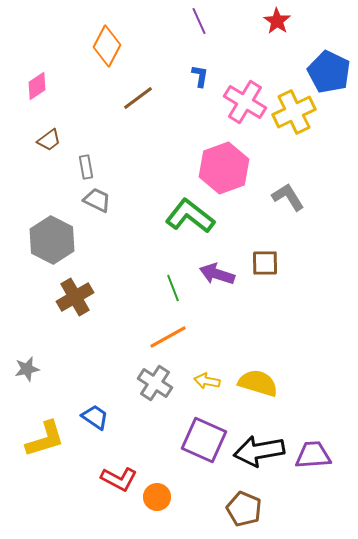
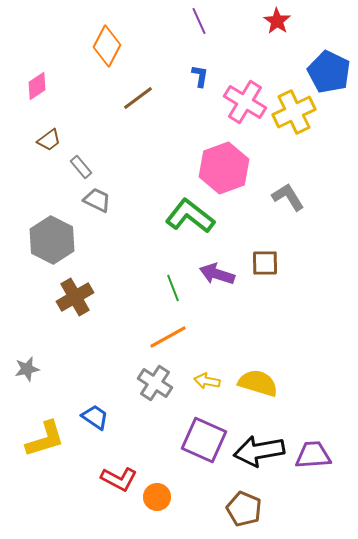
gray rectangle: moved 5 px left; rotated 30 degrees counterclockwise
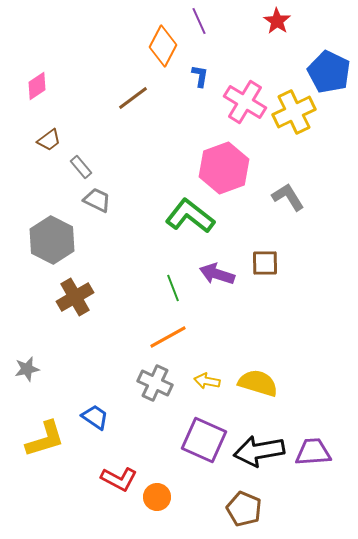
orange diamond: moved 56 px right
brown line: moved 5 px left
gray cross: rotated 8 degrees counterclockwise
purple trapezoid: moved 3 px up
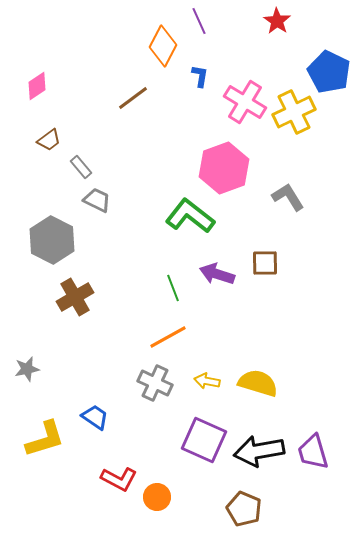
purple trapezoid: rotated 102 degrees counterclockwise
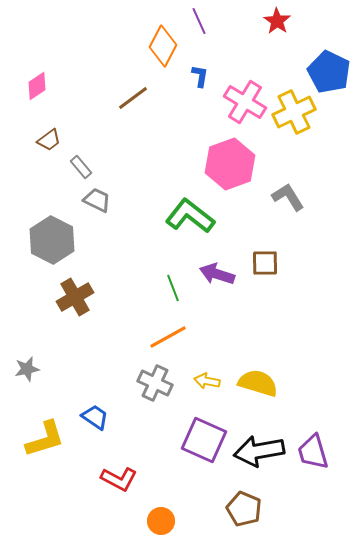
pink hexagon: moved 6 px right, 4 px up
orange circle: moved 4 px right, 24 px down
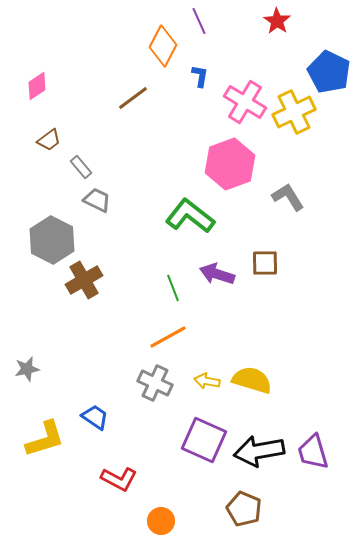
brown cross: moved 9 px right, 17 px up
yellow semicircle: moved 6 px left, 3 px up
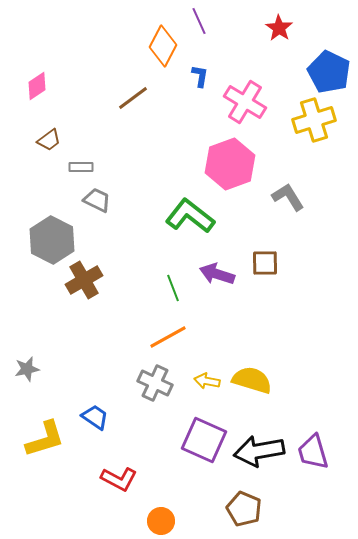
red star: moved 2 px right, 7 px down
yellow cross: moved 20 px right, 8 px down; rotated 9 degrees clockwise
gray rectangle: rotated 50 degrees counterclockwise
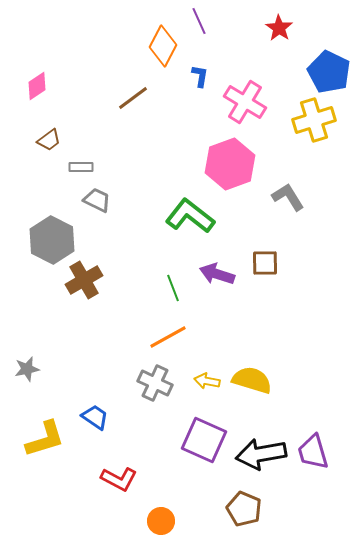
black arrow: moved 2 px right, 3 px down
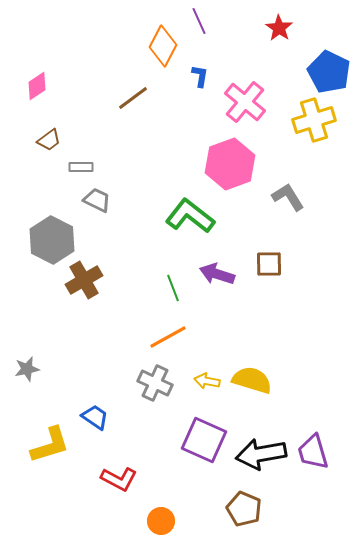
pink cross: rotated 9 degrees clockwise
brown square: moved 4 px right, 1 px down
yellow L-shape: moved 5 px right, 6 px down
